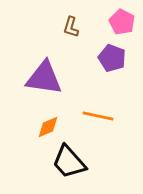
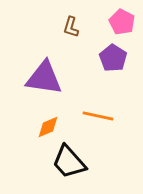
purple pentagon: moved 1 px right; rotated 12 degrees clockwise
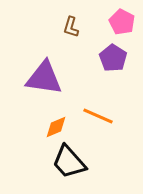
orange line: rotated 12 degrees clockwise
orange diamond: moved 8 px right
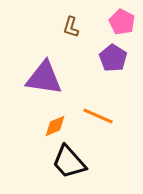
orange diamond: moved 1 px left, 1 px up
